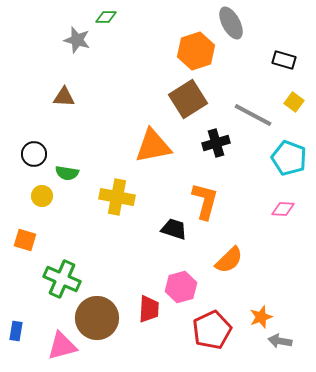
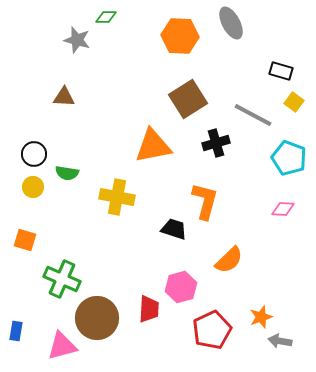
orange hexagon: moved 16 px left, 15 px up; rotated 21 degrees clockwise
black rectangle: moved 3 px left, 11 px down
yellow circle: moved 9 px left, 9 px up
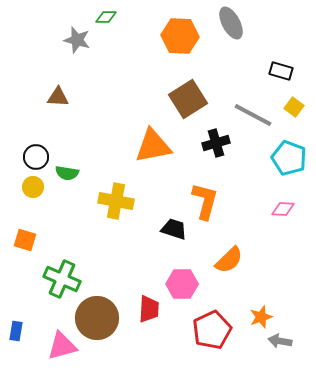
brown triangle: moved 6 px left
yellow square: moved 5 px down
black circle: moved 2 px right, 3 px down
yellow cross: moved 1 px left, 4 px down
pink hexagon: moved 1 px right, 3 px up; rotated 16 degrees clockwise
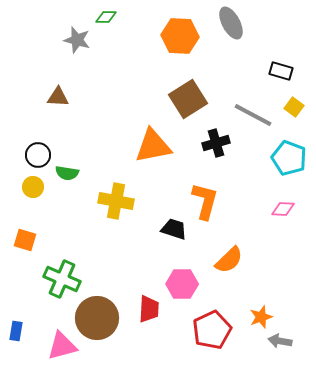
black circle: moved 2 px right, 2 px up
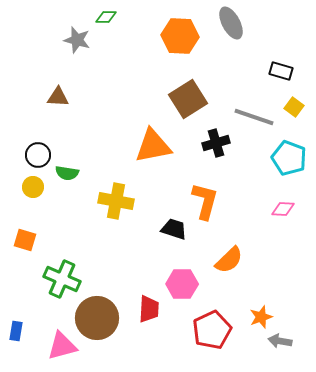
gray line: moved 1 px right, 2 px down; rotated 9 degrees counterclockwise
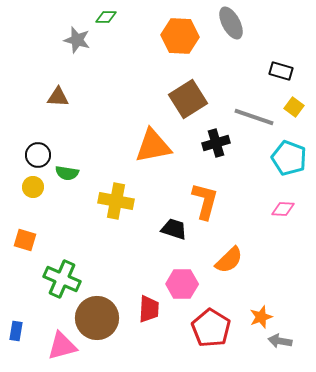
red pentagon: moved 1 px left, 2 px up; rotated 15 degrees counterclockwise
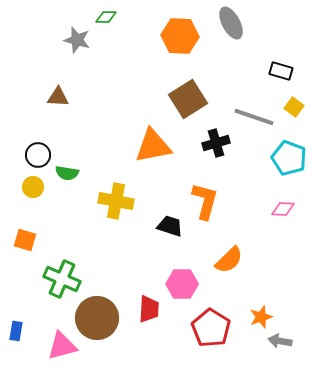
black trapezoid: moved 4 px left, 3 px up
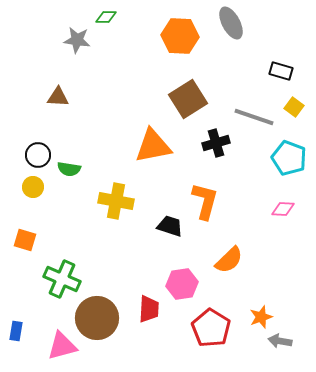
gray star: rotated 8 degrees counterclockwise
green semicircle: moved 2 px right, 4 px up
pink hexagon: rotated 8 degrees counterclockwise
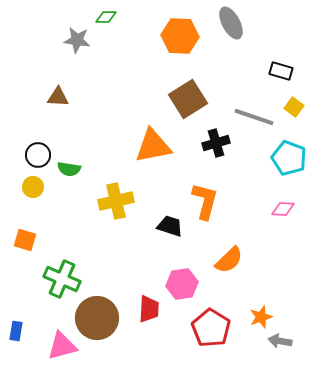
yellow cross: rotated 24 degrees counterclockwise
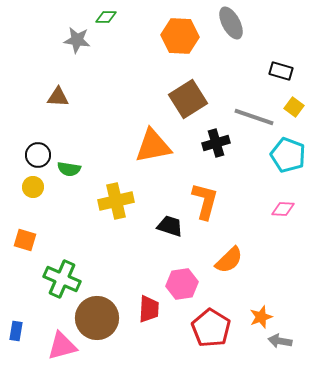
cyan pentagon: moved 1 px left, 3 px up
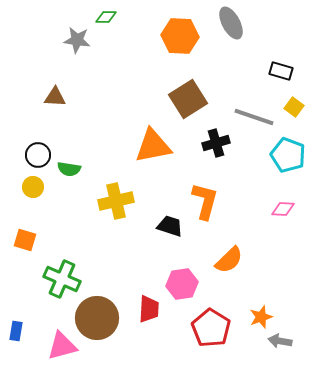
brown triangle: moved 3 px left
